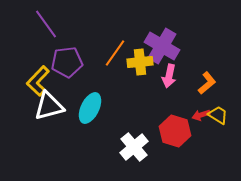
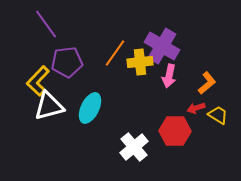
red arrow: moved 5 px left, 7 px up
red hexagon: rotated 16 degrees counterclockwise
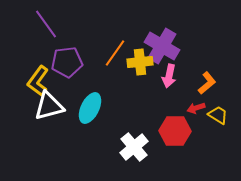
yellow L-shape: rotated 8 degrees counterclockwise
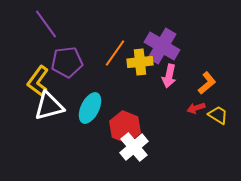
red hexagon: moved 50 px left, 4 px up; rotated 20 degrees clockwise
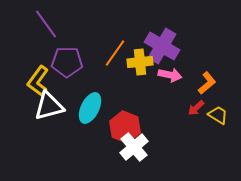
purple pentagon: rotated 8 degrees clockwise
pink arrow: moved 1 px right, 1 px up; rotated 90 degrees counterclockwise
red arrow: rotated 24 degrees counterclockwise
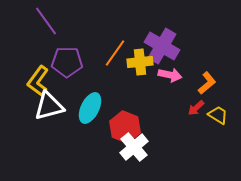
purple line: moved 3 px up
